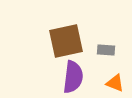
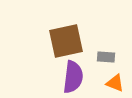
gray rectangle: moved 7 px down
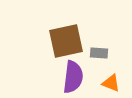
gray rectangle: moved 7 px left, 4 px up
orange triangle: moved 4 px left
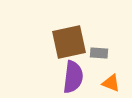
brown square: moved 3 px right, 1 px down
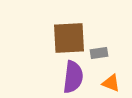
brown square: moved 4 px up; rotated 9 degrees clockwise
gray rectangle: rotated 12 degrees counterclockwise
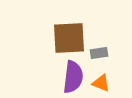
orange triangle: moved 10 px left
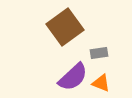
brown square: moved 4 px left, 11 px up; rotated 33 degrees counterclockwise
purple semicircle: rotated 40 degrees clockwise
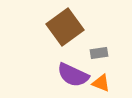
purple semicircle: moved 2 px up; rotated 68 degrees clockwise
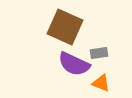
brown square: rotated 30 degrees counterclockwise
purple semicircle: moved 1 px right, 11 px up
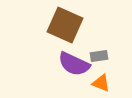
brown square: moved 2 px up
gray rectangle: moved 3 px down
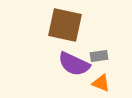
brown square: rotated 12 degrees counterclockwise
